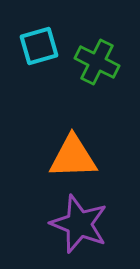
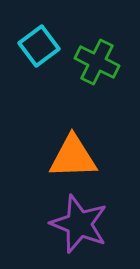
cyan square: rotated 21 degrees counterclockwise
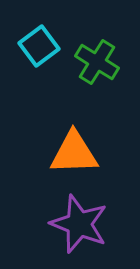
green cross: rotated 6 degrees clockwise
orange triangle: moved 1 px right, 4 px up
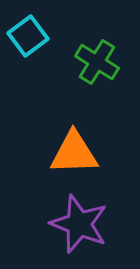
cyan square: moved 11 px left, 10 px up
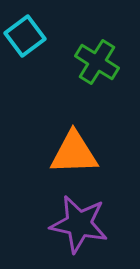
cyan square: moved 3 px left
purple star: rotated 10 degrees counterclockwise
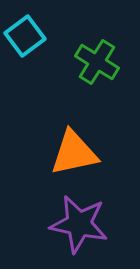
orange triangle: rotated 10 degrees counterclockwise
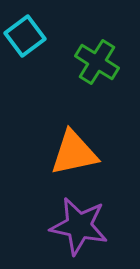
purple star: moved 2 px down
